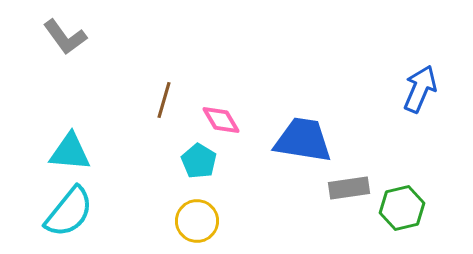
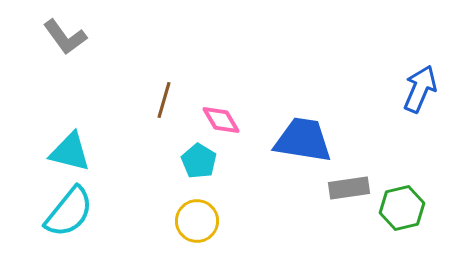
cyan triangle: rotated 9 degrees clockwise
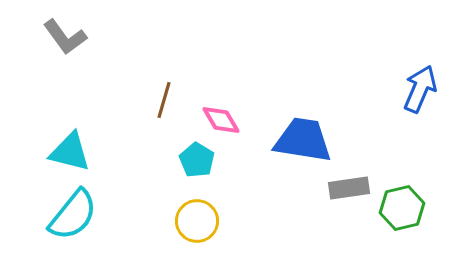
cyan pentagon: moved 2 px left, 1 px up
cyan semicircle: moved 4 px right, 3 px down
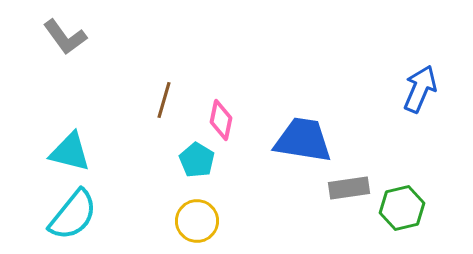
pink diamond: rotated 42 degrees clockwise
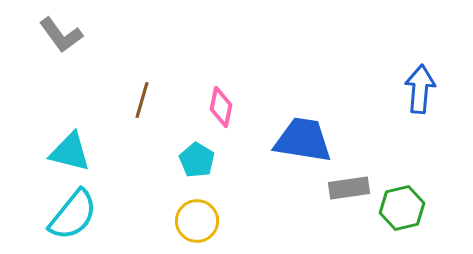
gray L-shape: moved 4 px left, 2 px up
blue arrow: rotated 18 degrees counterclockwise
brown line: moved 22 px left
pink diamond: moved 13 px up
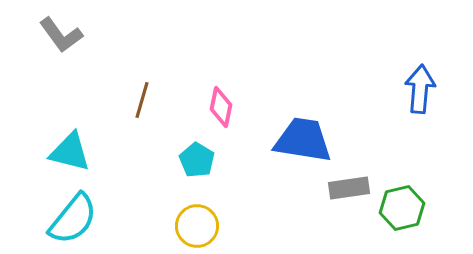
cyan semicircle: moved 4 px down
yellow circle: moved 5 px down
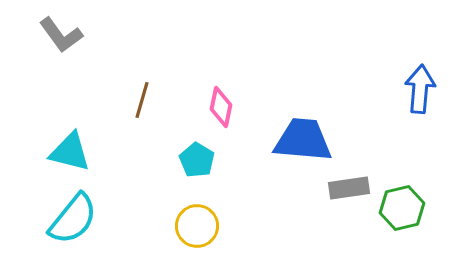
blue trapezoid: rotated 4 degrees counterclockwise
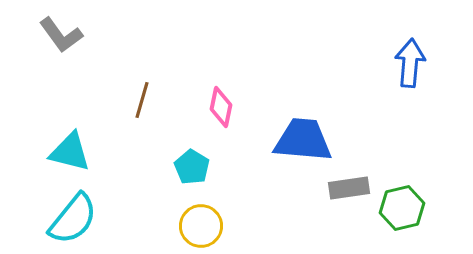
blue arrow: moved 10 px left, 26 px up
cyan pentagon: moved 5 px left, 7 px down
yellow circle: moved 4 px right
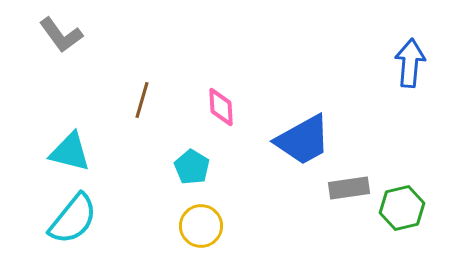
pink diamond: rotated 15 degrees counterclockwise
blue trapezoid: rotated 146 degrees clockwise
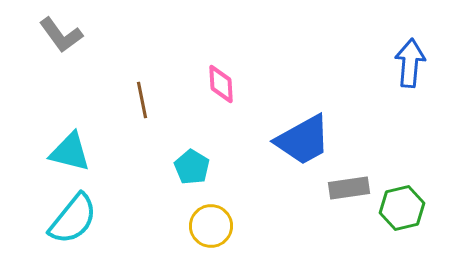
brown line: rotated 27 degrees counterclockwise
pink diamond: moved 23 px up
yellow circle: moved 10 px right
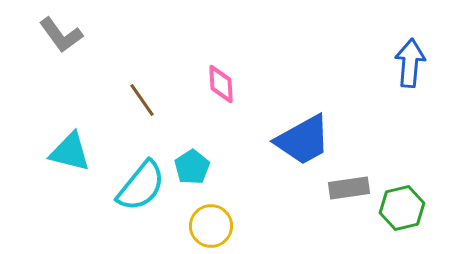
brown line: rotated 24 degrees counterclockwise
cyan pentagon: rotated 8 degrees clockwise
cyan semicircle: moved 68 px right, 33 px up
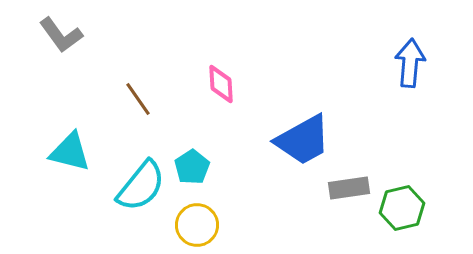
brown line: moved 4 px left, 1 px up
yellow circle: moved 14 px left, 1 px up
